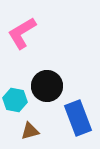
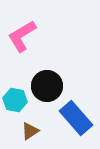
pink L-shape: moved 3 px down
blue rectangle: moved 2 px left; rotated 20 degrees counterclockwise
brown triangle: rotated 18 degrees counterclockwise
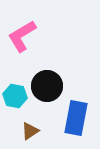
cyan hexagon: moved 4 px up
blue rectangle: rotated 52 degrees clockwise
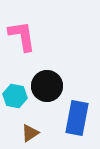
pink L-shape: rotated 112 degrees clockwise
blue rectangle: moved 1 px right
brown triangle: moved 2 px down
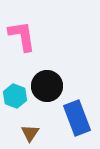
cyan hexagon: rotated 10 degrees clockwise
blue rectangle: rotated 32 degrees counterclockwise
brown triangle: rotated 24 degrees counterclockwise
